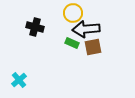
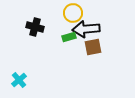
green rectangle: moved 3 px left, 6 px up; rotated 40 degrees counterclockwise
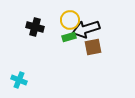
yellow circle: moved 3 px left, 7 px down
black arrow: rotated 12 degrees counterclockwise
cyan cross: rotated 28 degrees counterclockwise
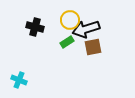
green rectangle: moved 2 px left, 5 px down; rotated 16 degrees counterclockwise
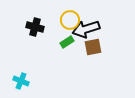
cyan cross: moved 2 px right, 1 px down
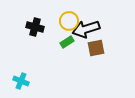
yellow circle: moved 1 px left, 1 px down
brown square: moved 3 px right, 1 px down
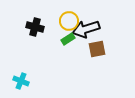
green rectangle: moved 1 px right, 3 px up
brown square: moved 1 px right, 1 px down
